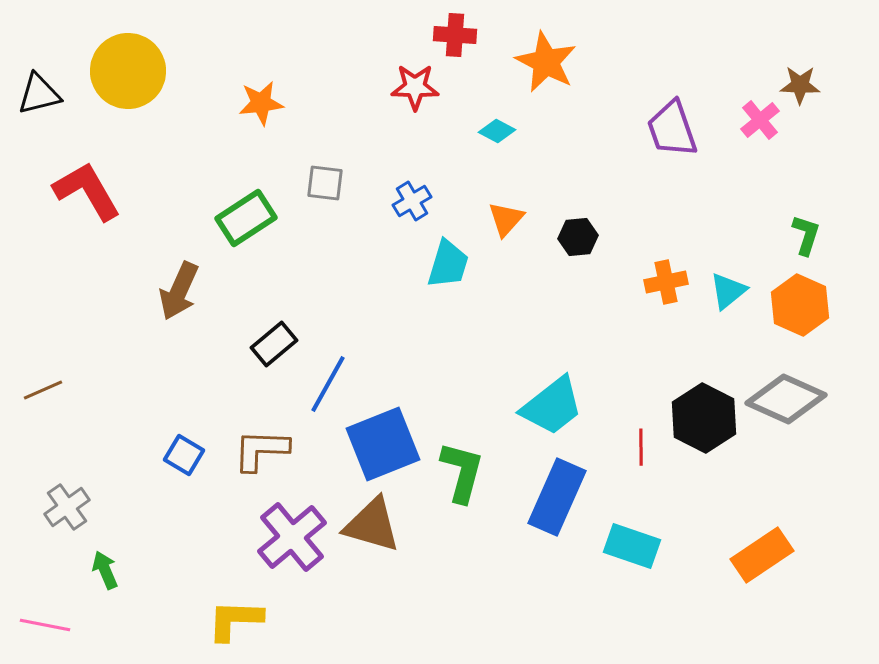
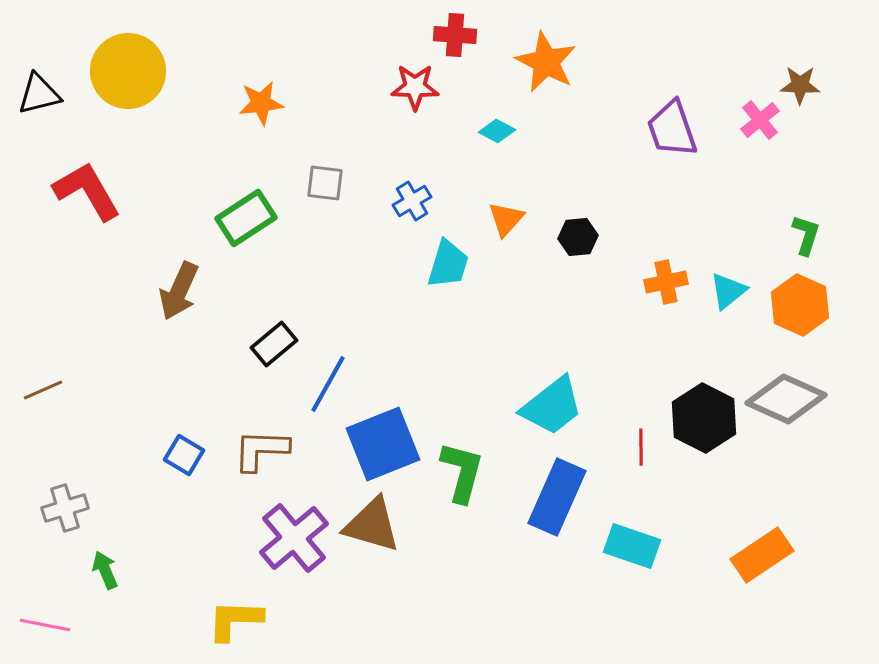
gray cross at (67, 507): moved 2 px left, 1 px down; rotated 18 degrees clockwise
purple cross at (292, 537): moved 2 px right, 1 px down
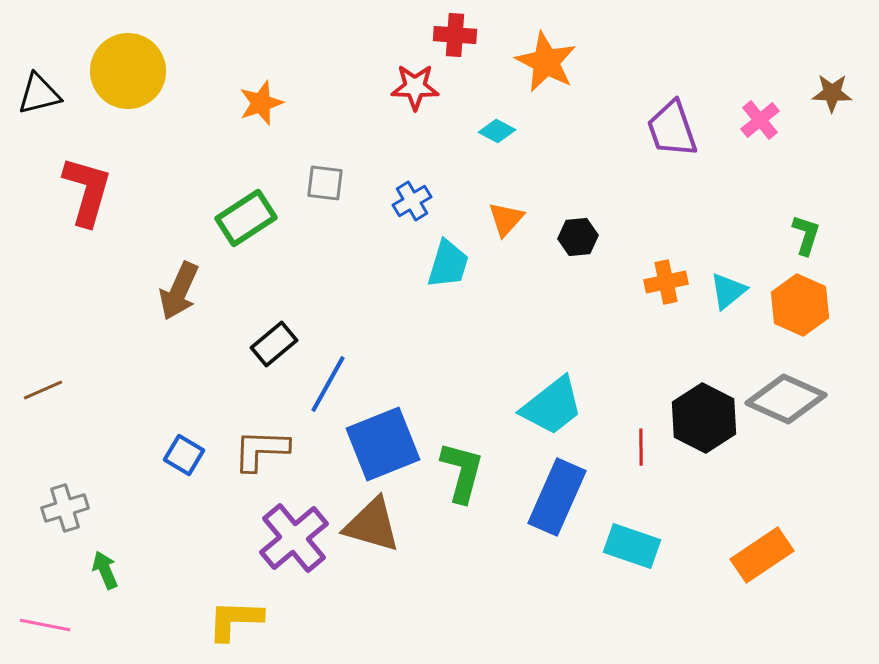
brown star at (800, 85): moved 32 px right, 8 px down
orange star at (261, 103): rotated 12 degrees counterclockwise
red L-shape at (87, 191): rotated 46 degrees clockwise
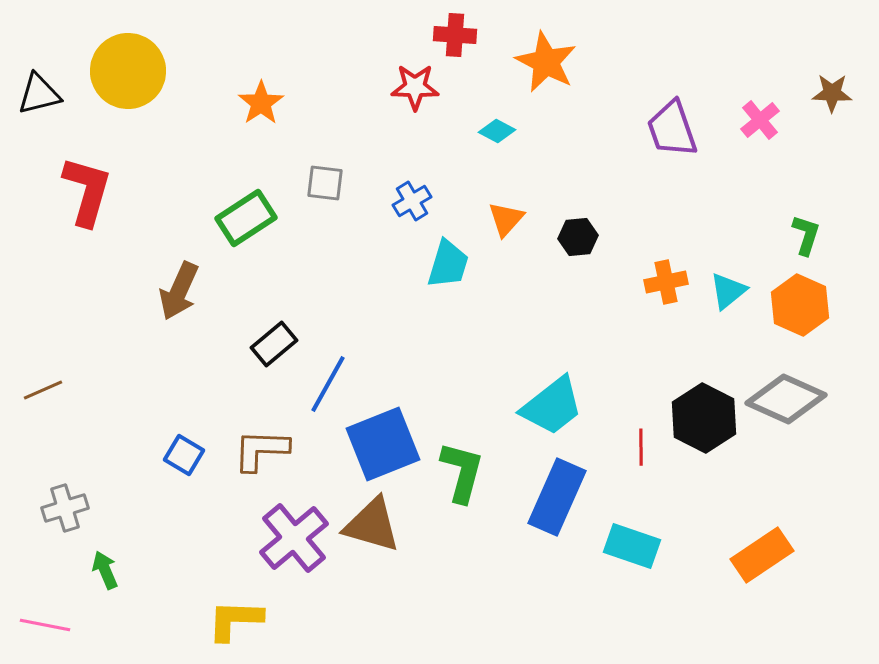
orange star at (261, 103): rotated 15 degrees counterclockwise
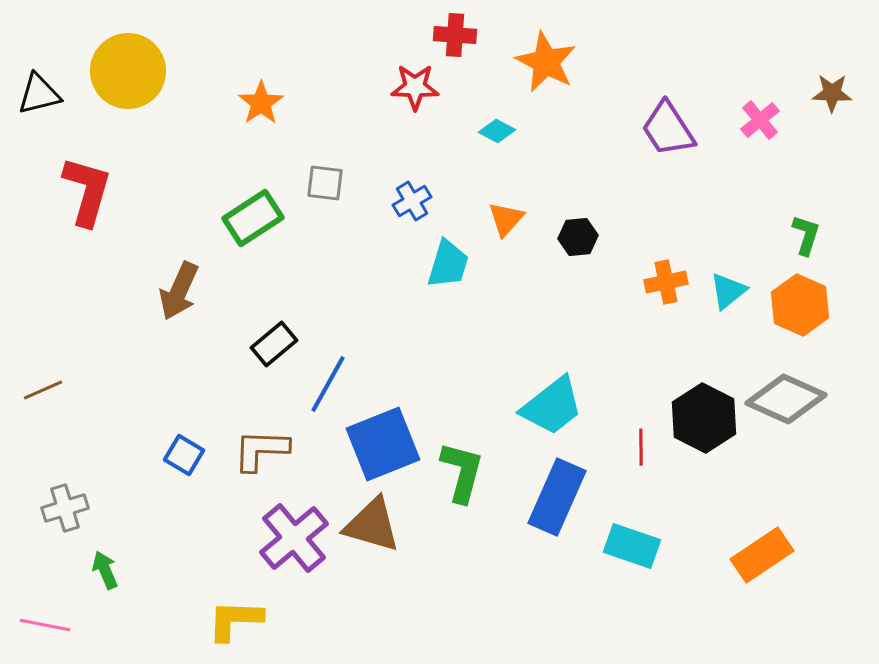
purple trapezoid at (672, 129): moved 4 px left; rotated 14 degrees counterclockwise
green rectangle at (246, 218): moved 7 px right
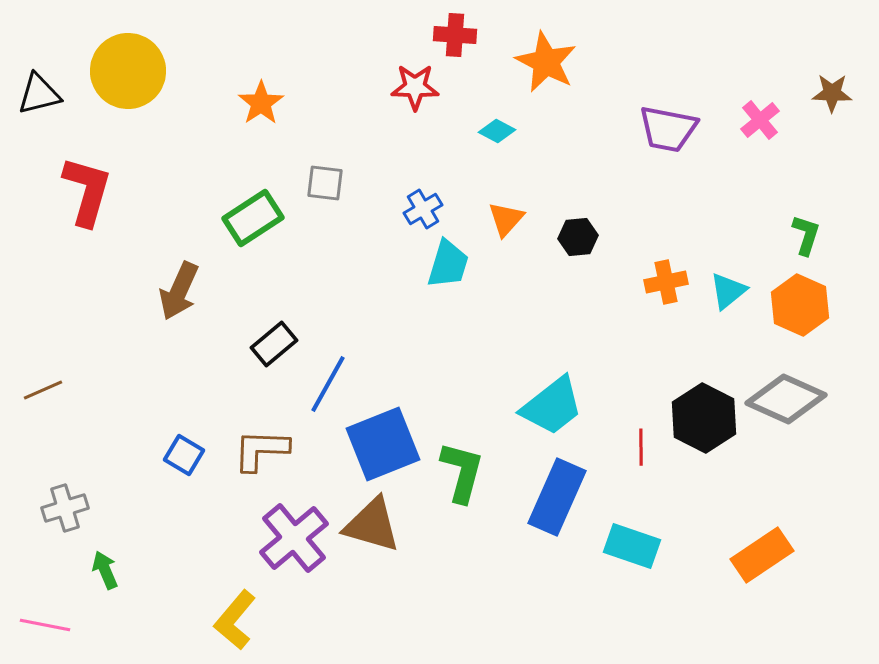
purple trapezoid at (668, 129): rotated 46 degrees counterclockwise
blue cross at (412, 201): moved 11 px right, 8 px down
yellow L-shape at (235, 620): rotated 52 degrees counterclockwise
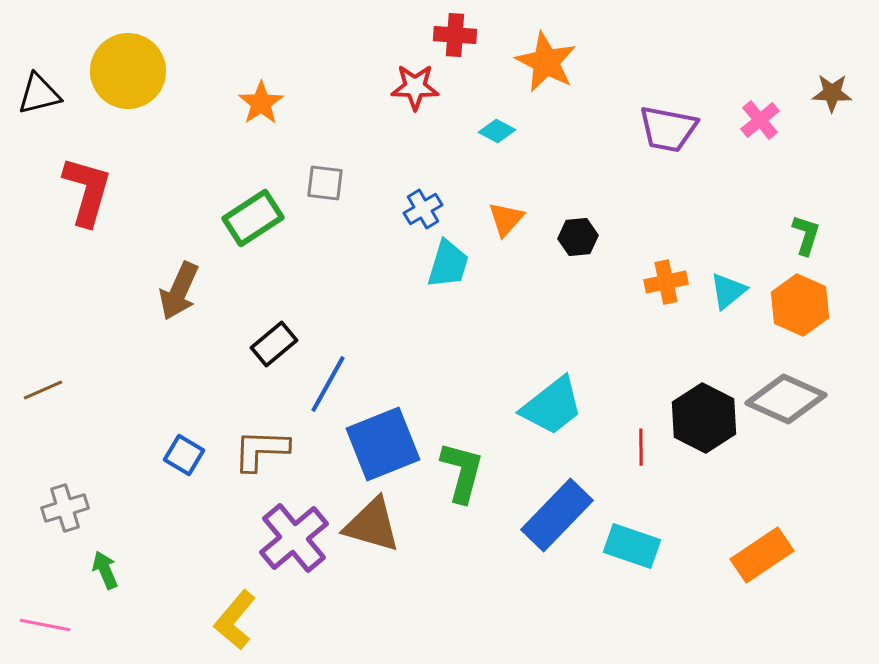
blue rectangle at (557, 497): moved 18 px down; rotated 20 degrees clockwise
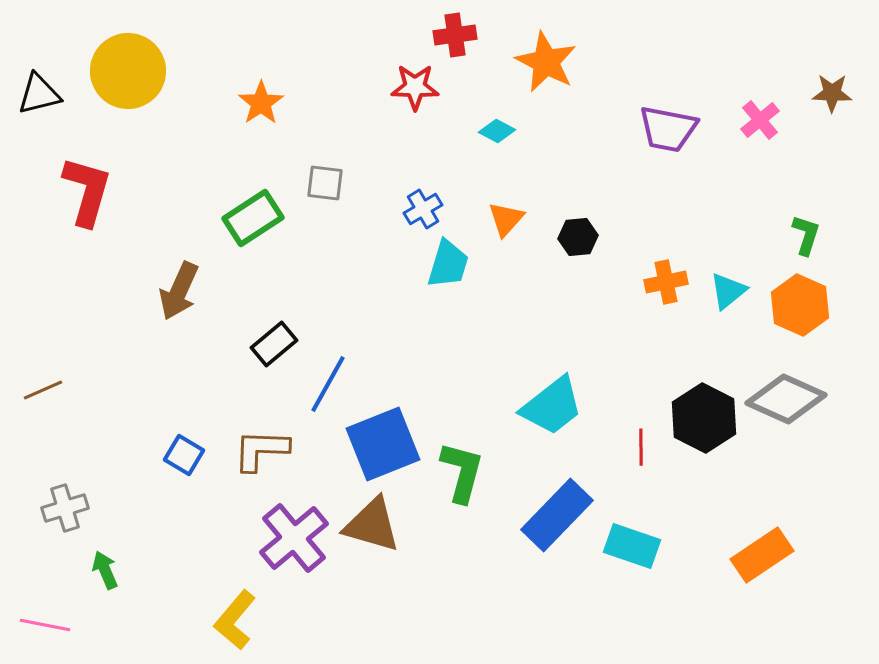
red cross at (455, 35): rotated 12 degrees counterclockwise
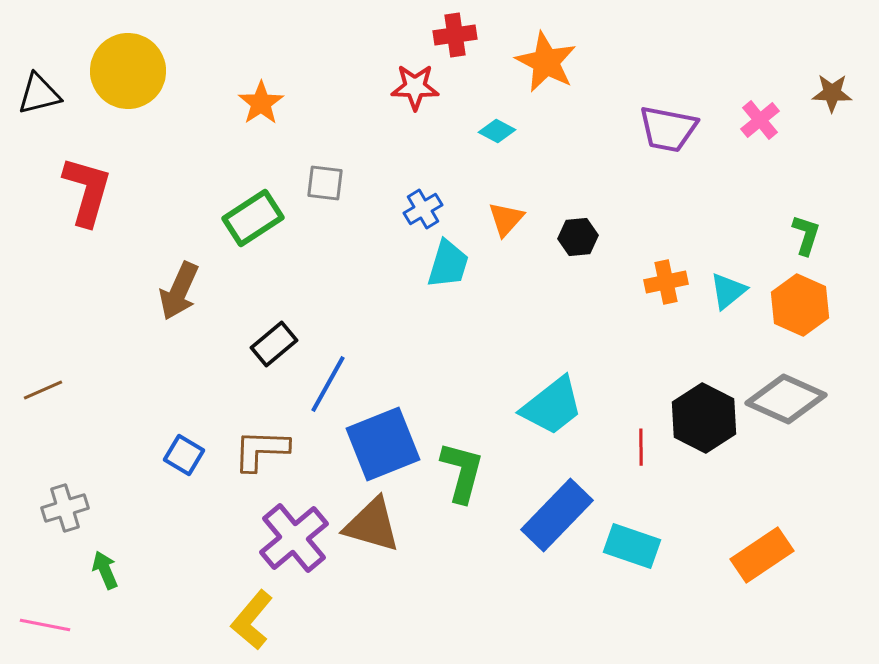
yellow L-shape at (235, 620): moved 17 px right
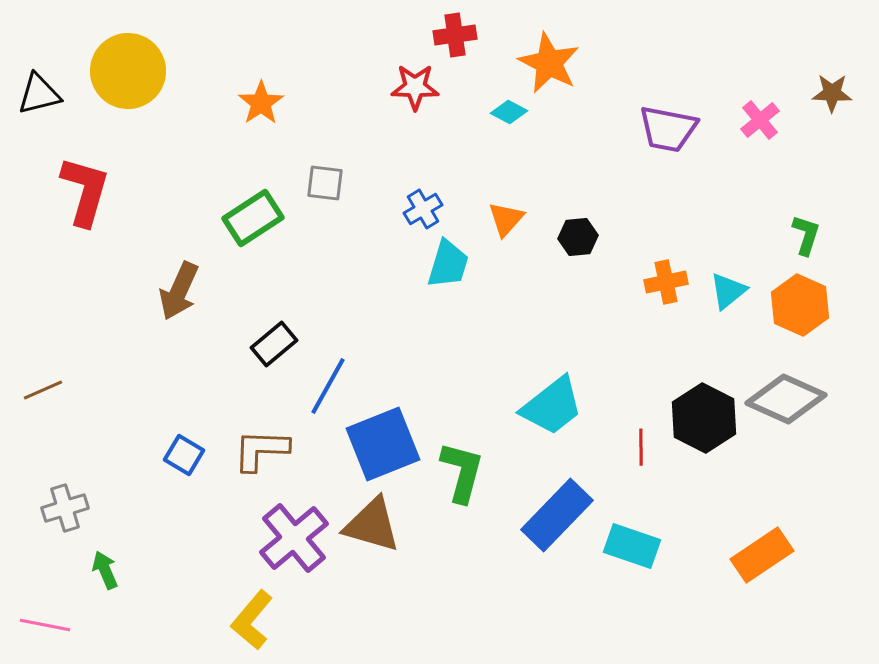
orange star at (546, 62): moved 3 px right, 1 px down
cyan diamond at (497, 131): moved 12 px right, 19 px up
red L-shape at (87, 191): moved 2 px left
blue line at (328, 384): moved 2 px down
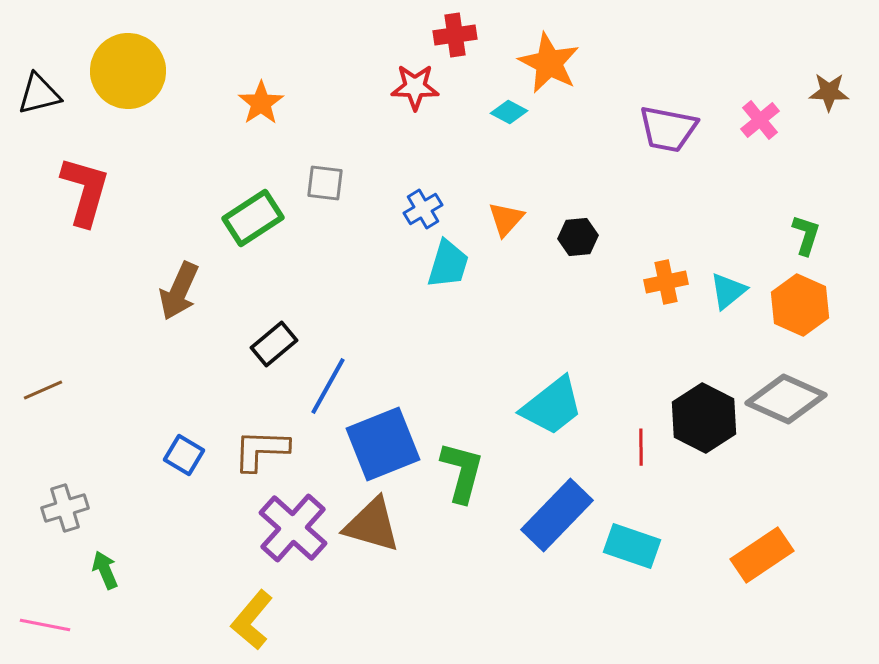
brown star at (832, 93): moved 3 px left, 1 px up
purple cross at (294, 538): moved 1 px left, 10 px up; rotated 8 degrees counterclockwise
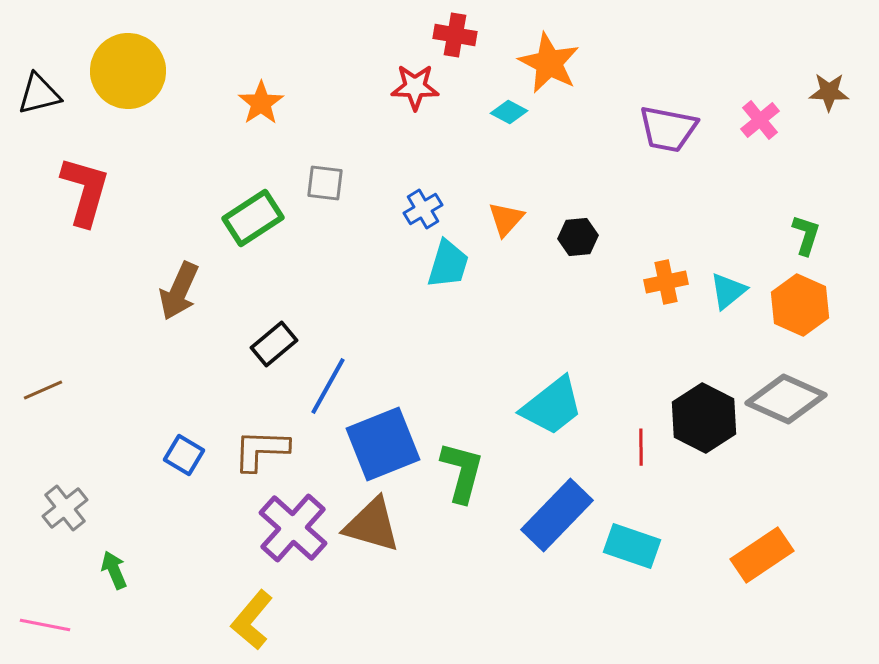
red cross at (455, 35): rotated 18 degrees clockwise
gray cross at (65, 508): rotated 21 degrees counterclockwise
green arrow at (105, 570): moved 9 px right
